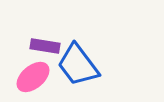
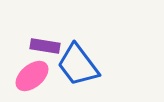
pink ellipse: moved 1 px left, 1 px up
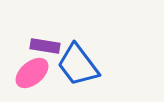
pink ellipse: moved 3 px up
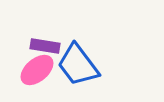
pink ellipse: moved 5 px right, 3 px up
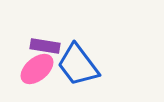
pink ellipse: moved 1 px up
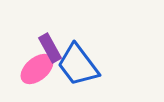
purple rectangle: moved 5 px right, 2 px down; rotated 52 degrees clockwise
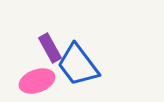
pink ellipse: moved 12 px down; rotated 20 degrees clockwise
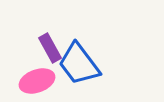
blue trapezoid: moved 1 px right, 1 px up
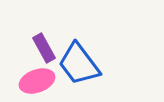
purple rectangle: moved 6 px left
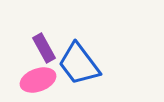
pink ellipse: moved 1 px right, 1 px up
